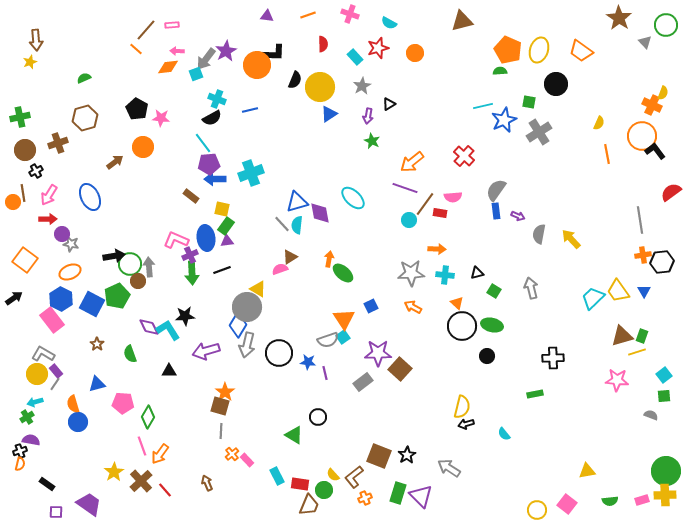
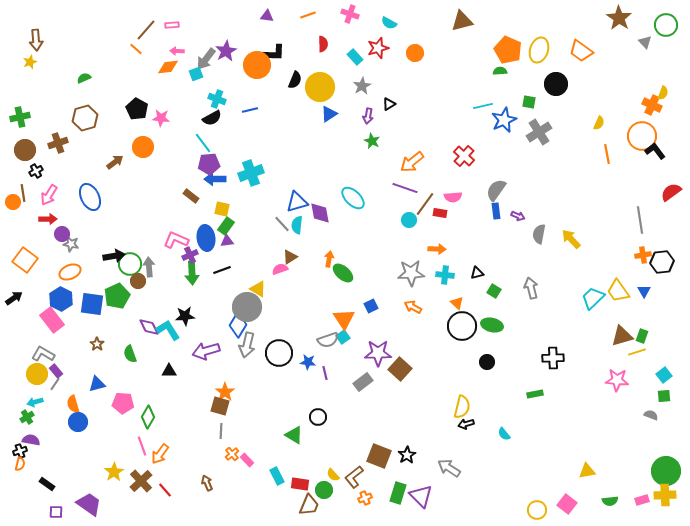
blue square at (92, 304): rotated 20 degrees counterclockwise
black circle at (487, 356): moved 6 px down
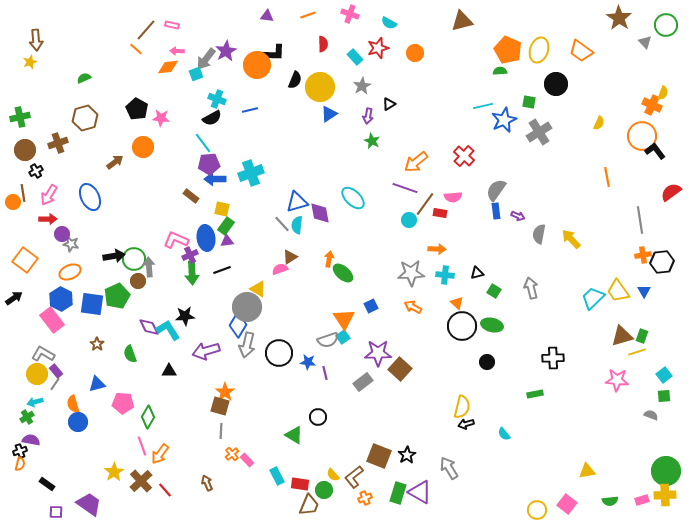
pink rectangle at (172, 25): rotated 16 degrees clockwise
orange line at (607, 154): moved 23 px down
orange arrow at (412, 162): moved 4 px right
green circle at (130, 264): moved 4 px right, 5 px up
gray arrow at (449, 468): rotated 25 degrees clockwise
purple triangle at (421, 496): moved 1 px left, 4 px up; rotated 15 degrees counterclockwise
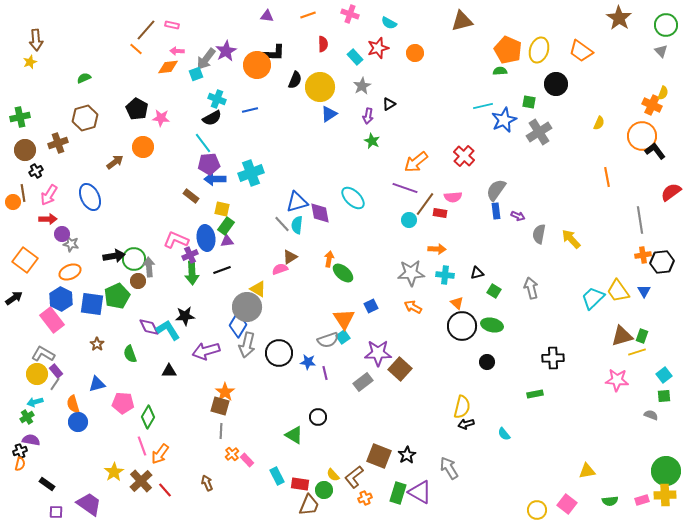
gray triangle at (645, 42): moved 16 px right, 9 px down
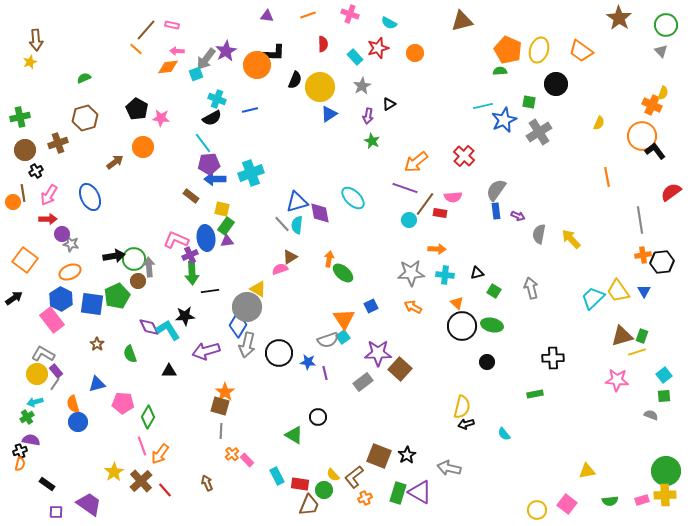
black line at (222, 270): moved 12 px left, 21 px down; rotated 12 degrees clockwise
gray arrow at (449, 468): rotated 45 degrees counterclockwise
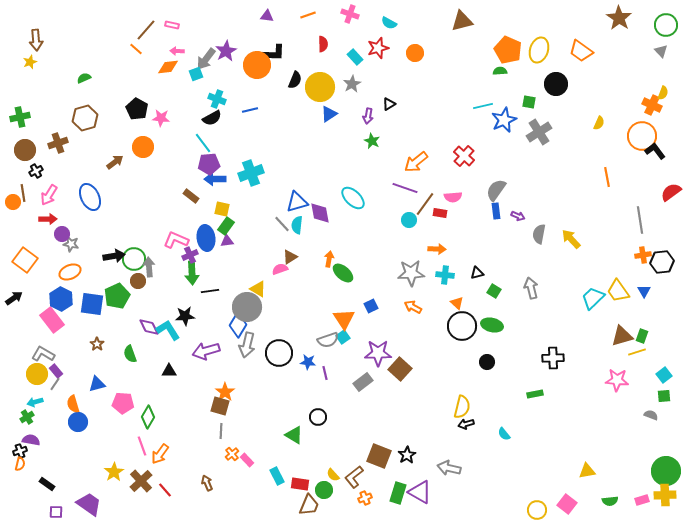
gray star at (362, 86): moved 10 px left, 2 px up
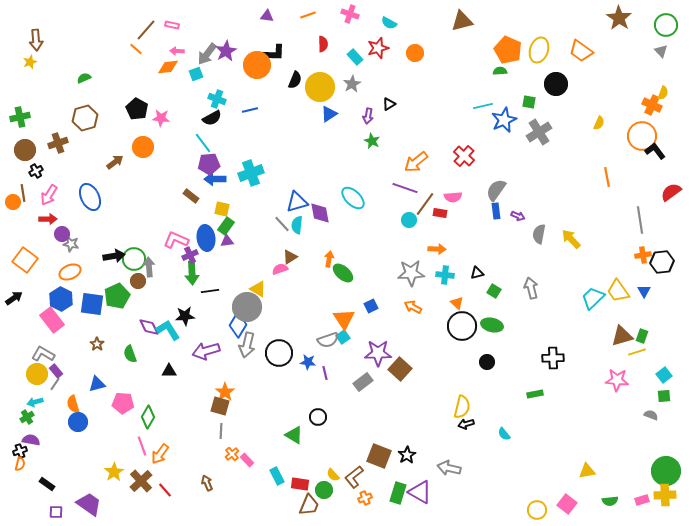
gray arrow at (206, 59): moved 1 px right, 5 px up
